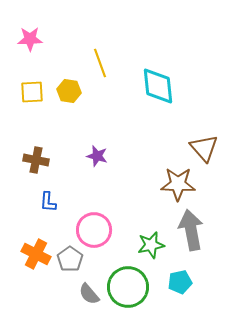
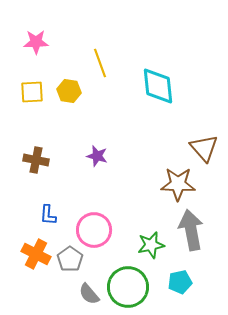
pink star: moved 6 px right, 3 px down
blue L-shape: moved 13 px down
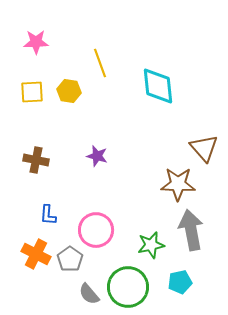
pink circle: moved 2 px right
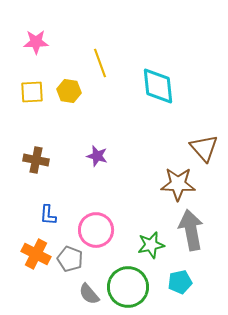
gray pentagon: rotated 15 degrees counterclockwise
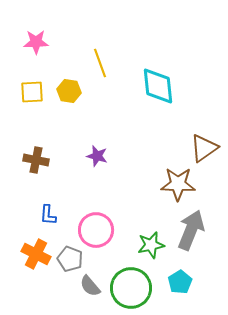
brown triangle: rotated 36 degrees clockwise
gray arrow: rotated 33 degrees clockwise
cyan pentagon: rotated 20 degrees counterclockwise
green circle: moved 3 px right, 1 px down
gray semicircle: moved 1 px right, 8 px up
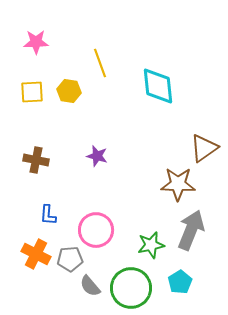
gray pentagon: rotated 25 degrees counterclockwise
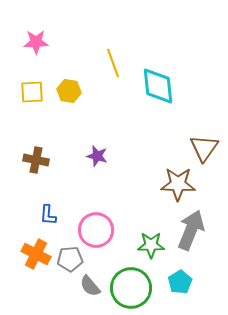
yellow line: moved 13 px right
brown triangle: rotated 20 degrees counterclockwise
green star: rotated 12 degrees clockwise
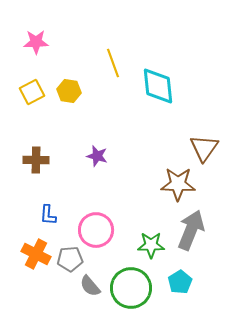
yellow square: rotated 25 degrees counterclockwise
brown cross: rotated 10 degrees counterclockwise
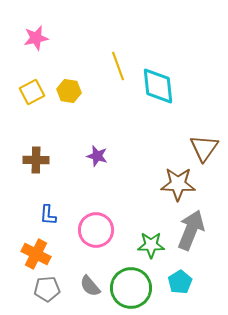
pink star: moved 4 px up; rotated 10 degrees counterclockwise
yellow line: moved 5 px right, 3 px down
gray pentagon: moved 23 px left, 30 px down
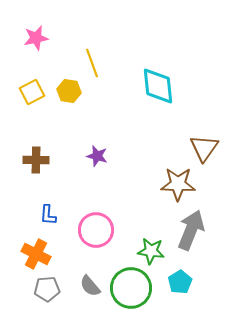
yellow line: moved 26 px left, 3 px up
green star: moved 6 px down; rotated 8 degrees clockwise
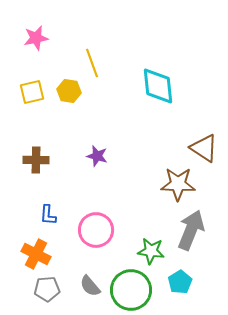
yellow square: rotated 15 degrees clockwise
brown triangle: rotated 32 degrees counterclockwise
green circle: moved 2 px down
